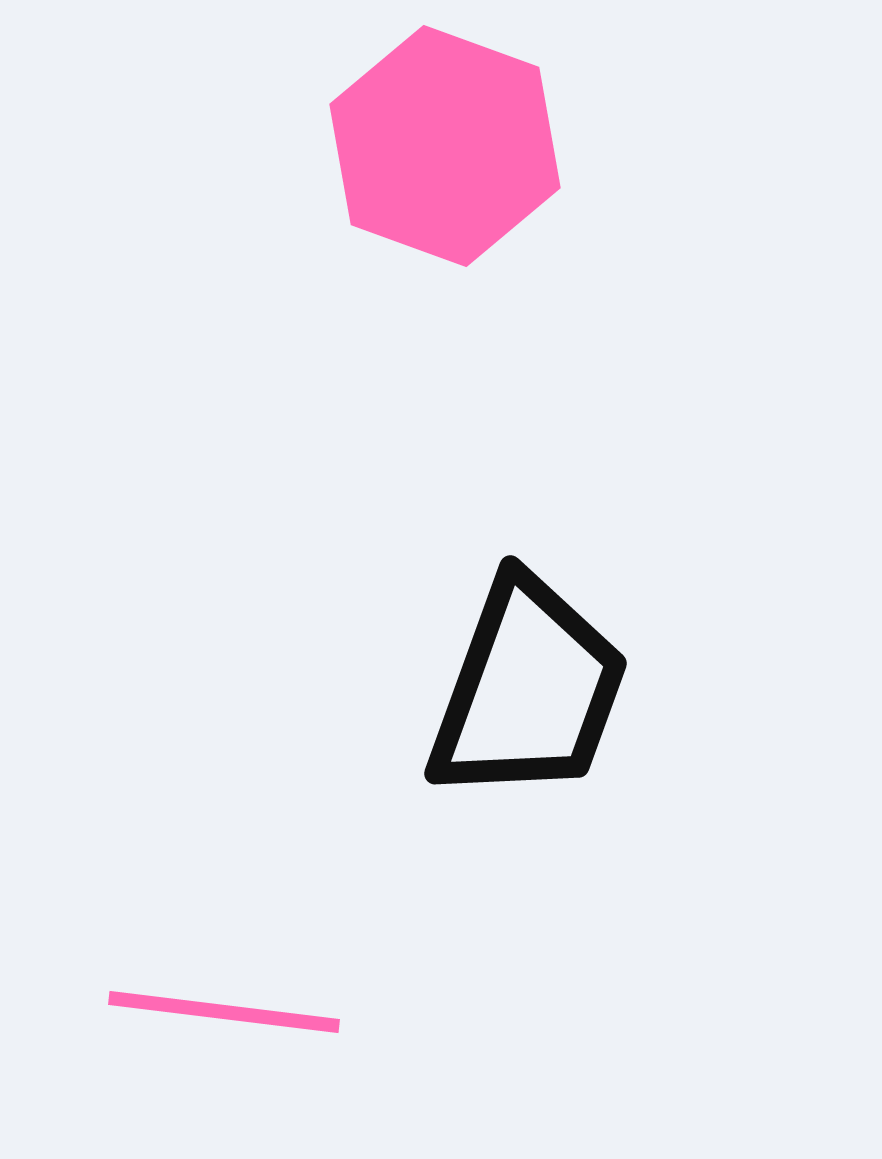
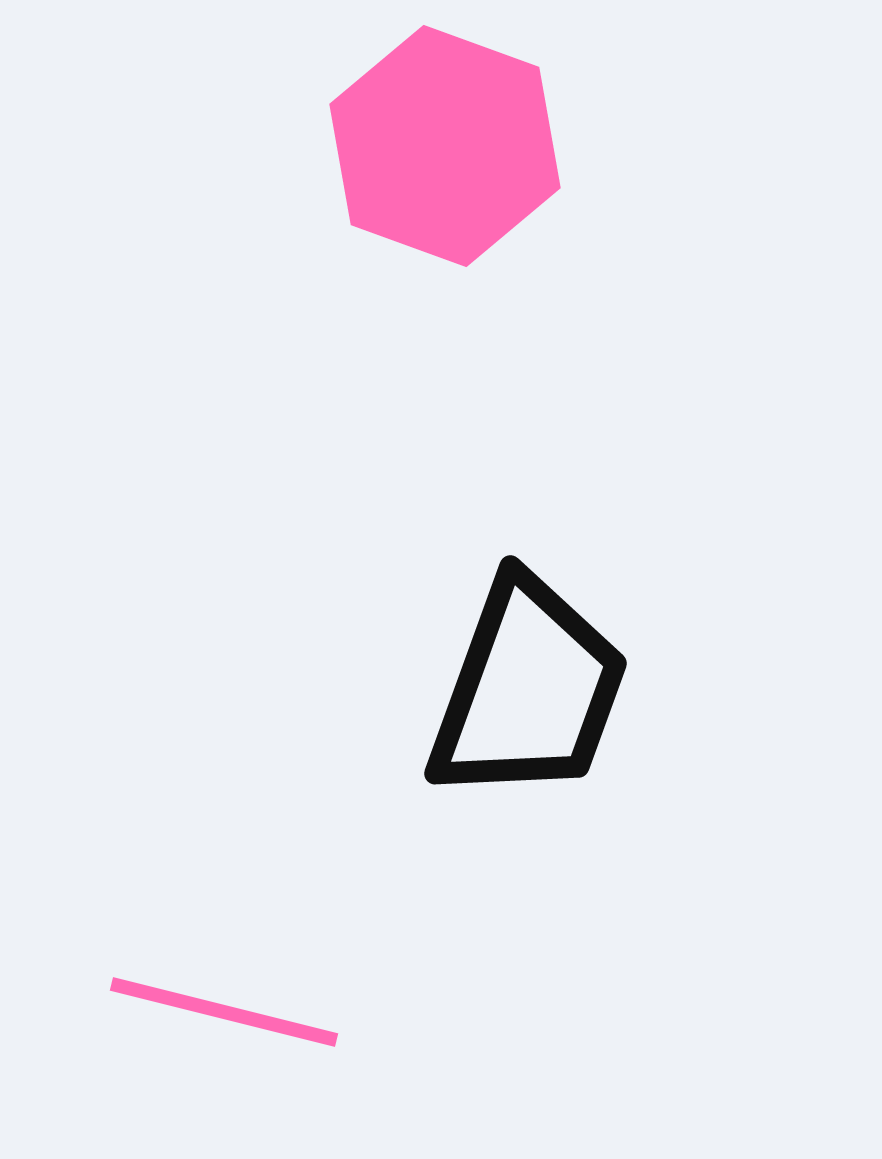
pink line: rotated 7 degrees clockwise
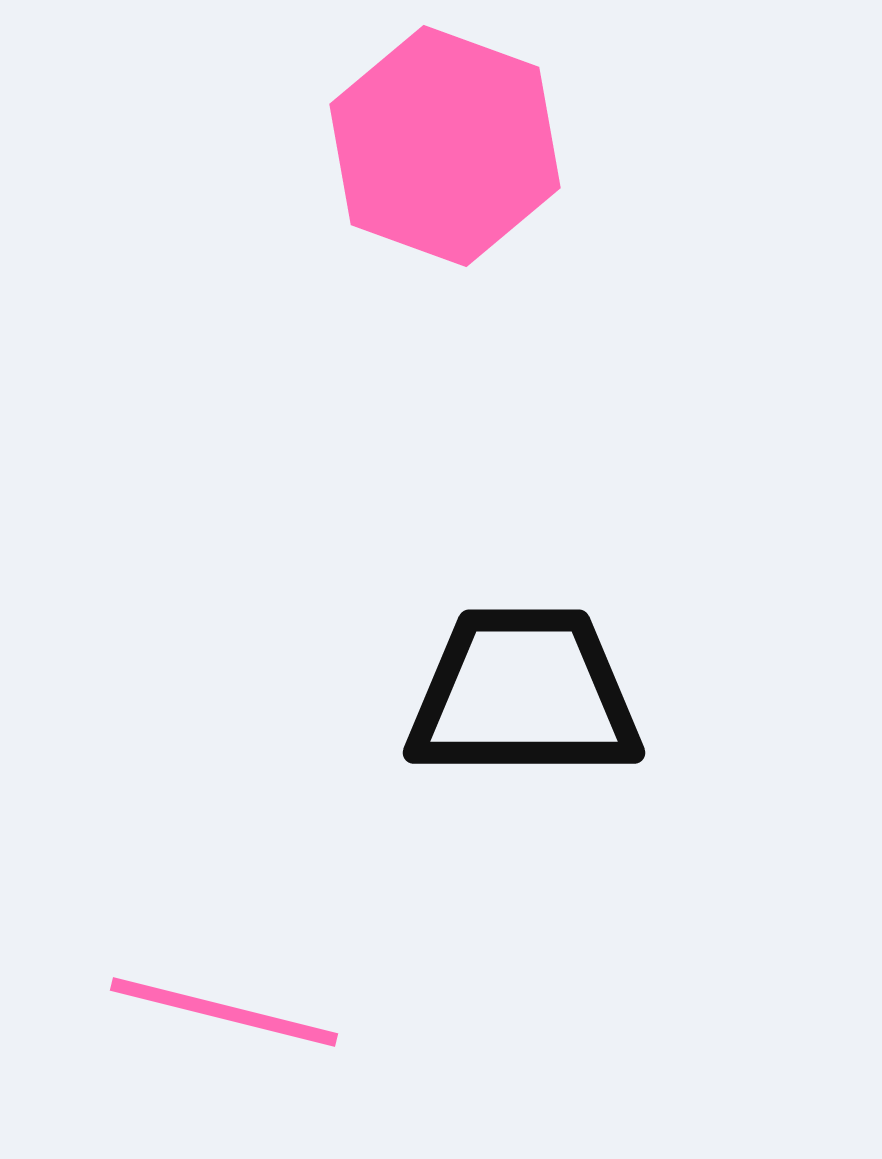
black trapezoid: moved 4 px left, 4 px down; rotated 110 degrees counterclockwise
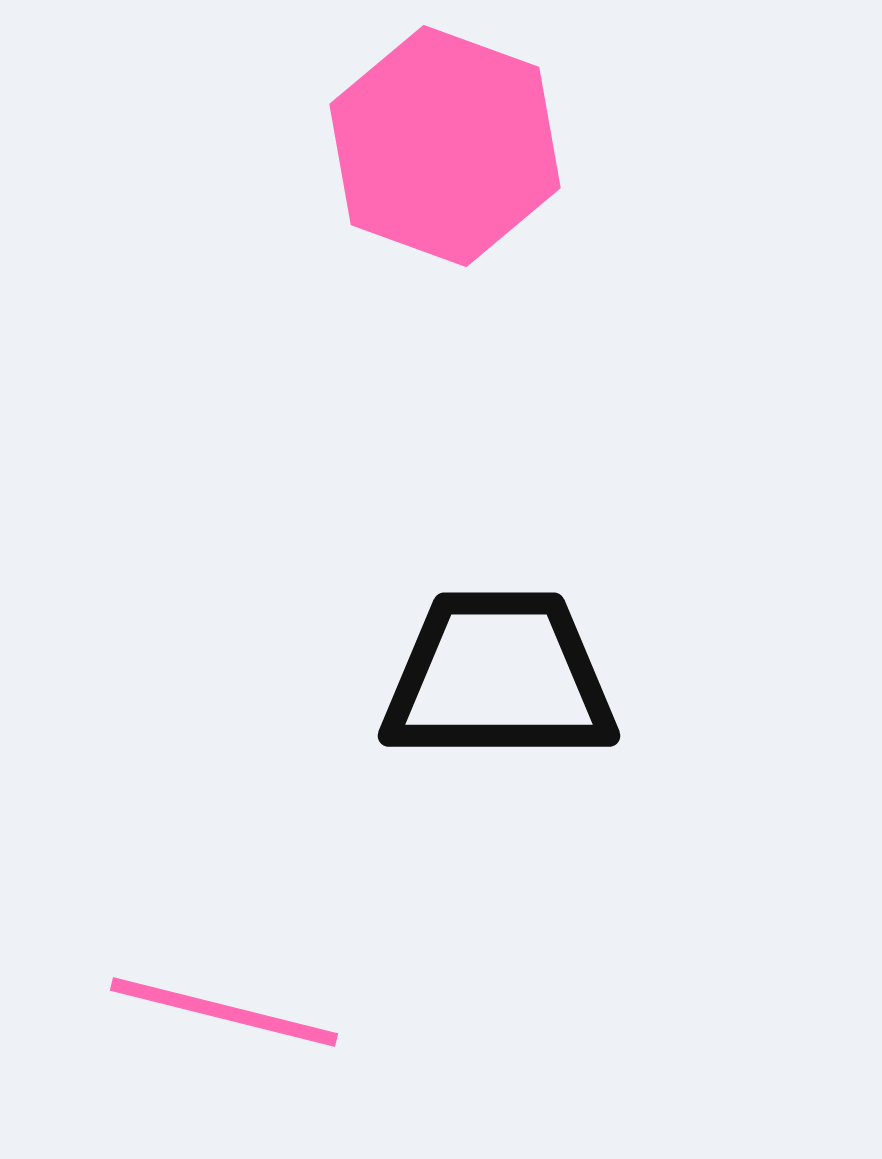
black trapezoid: moved 25 px left, 17 px up
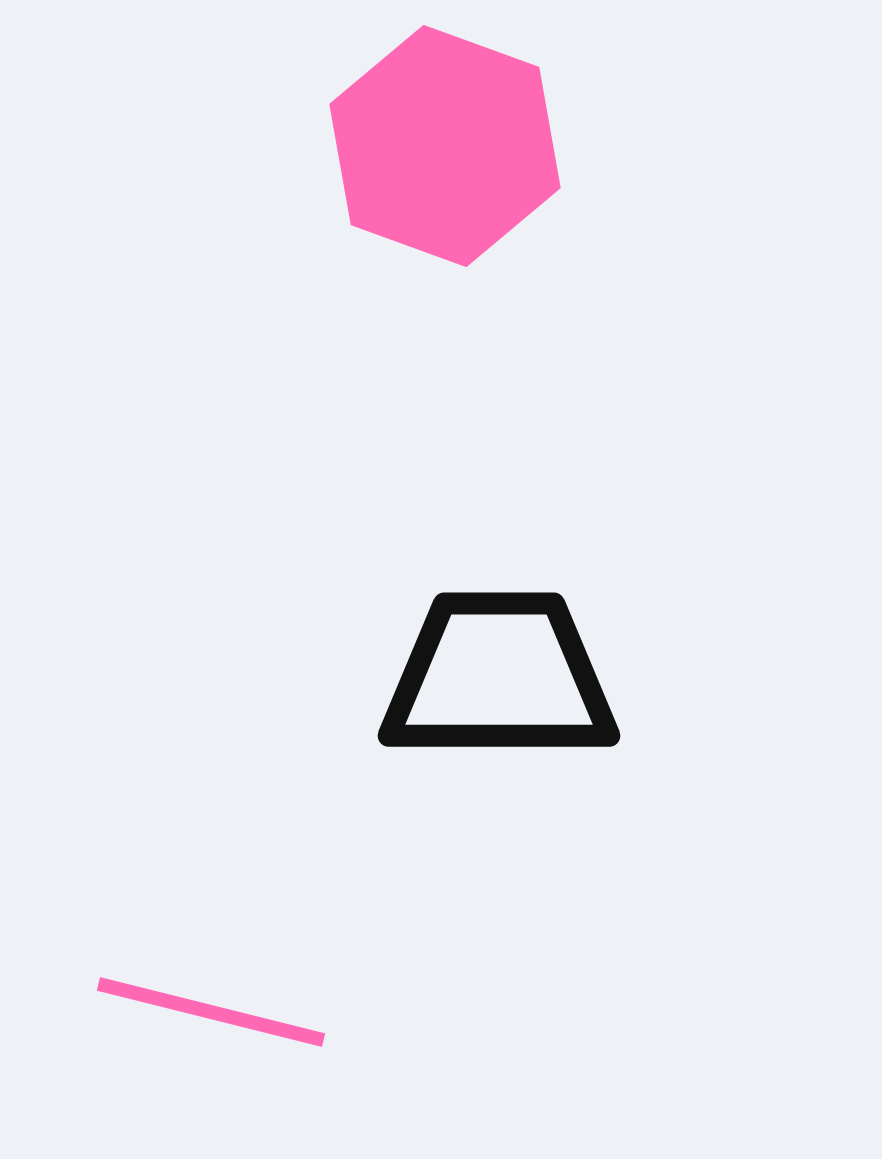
pink line: moved 13 px left
